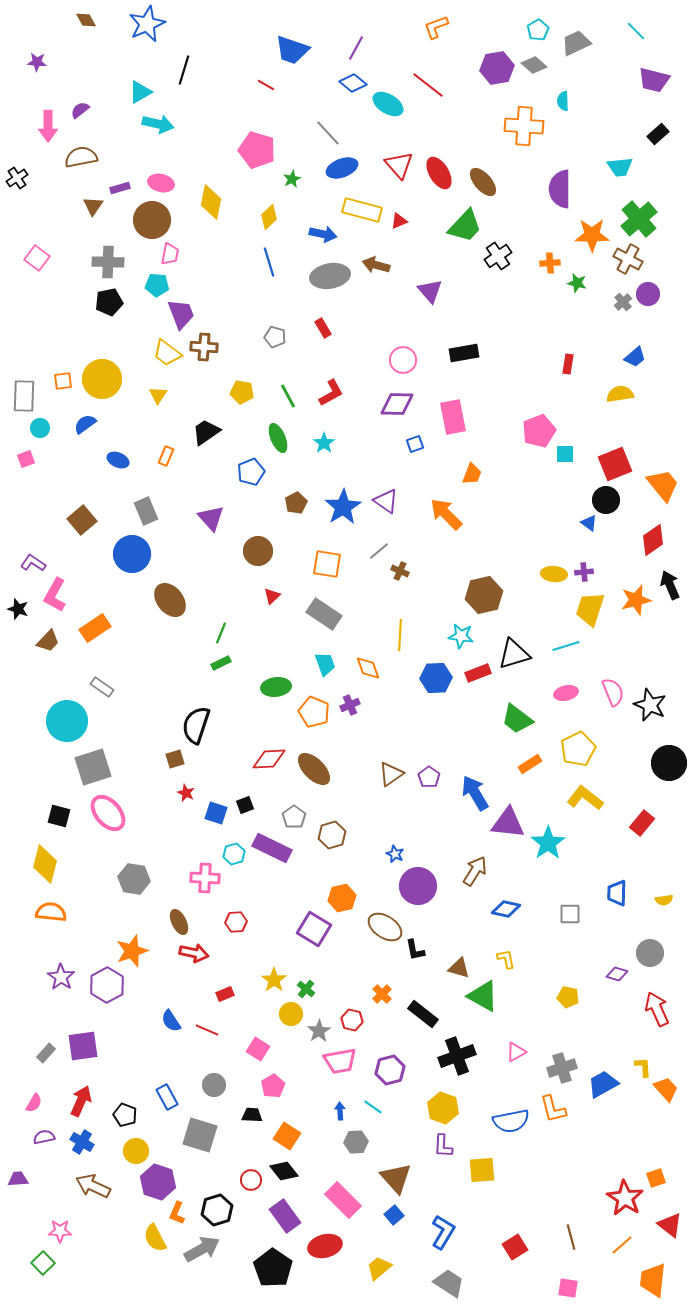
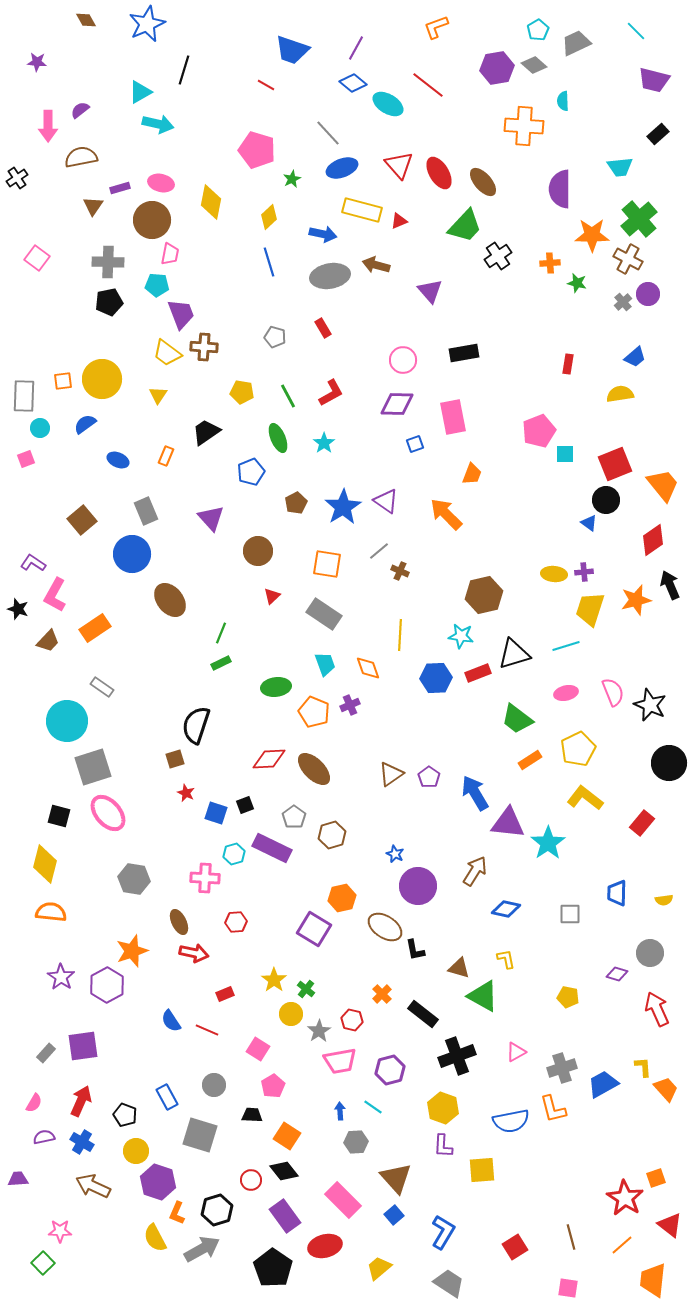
orange rectangle at (530, 764): moved 4 px up
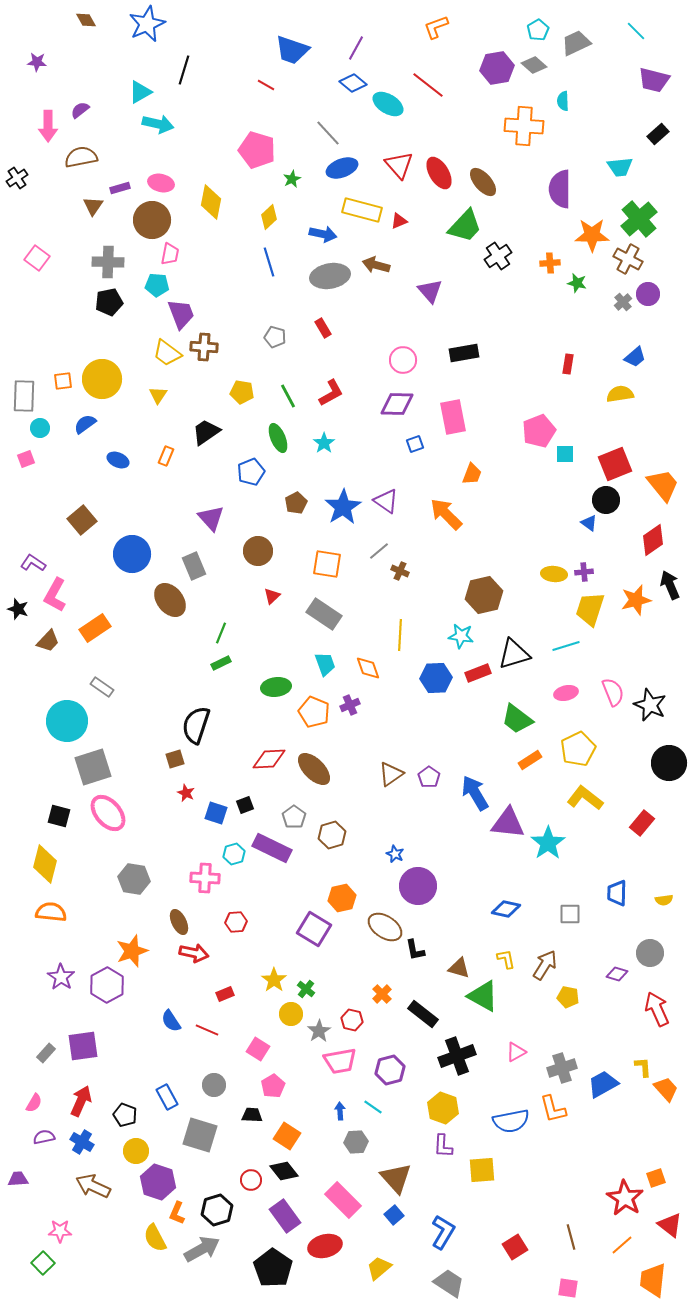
gray rectangle at (146, 511): moved 48 px right, 55 px down
brown arrow at (475, 871): moved 70 px right, 94 px down
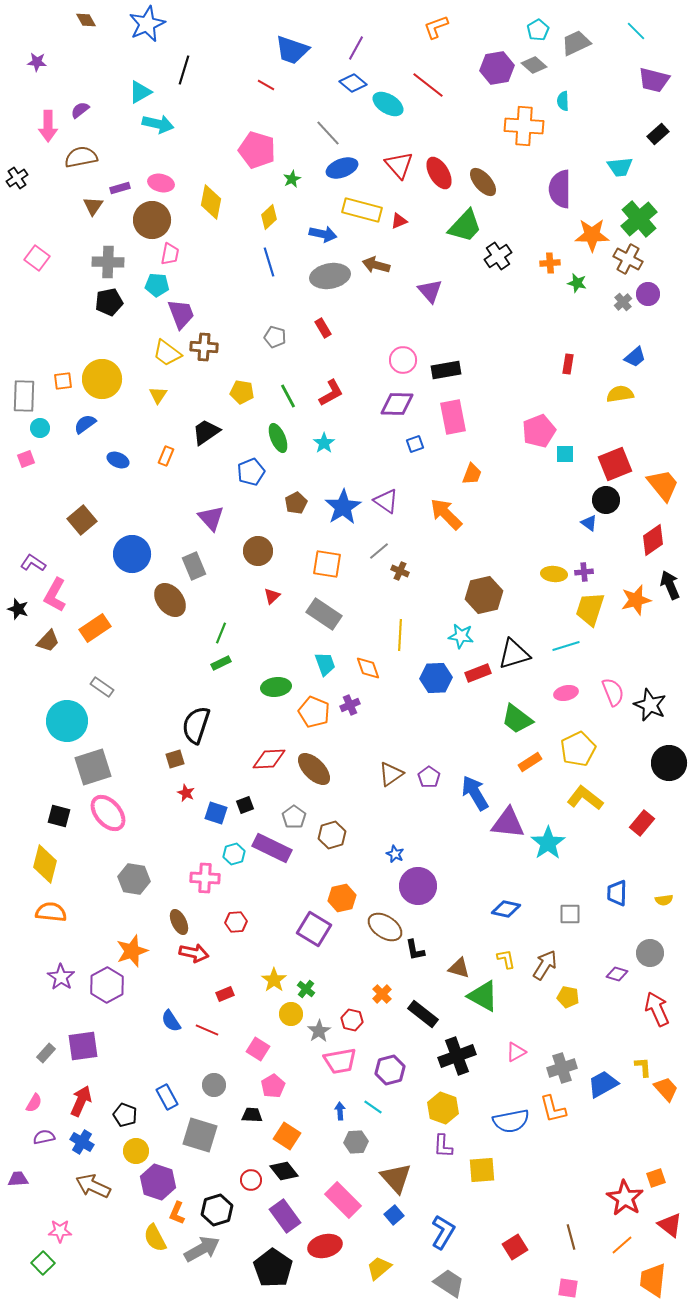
black rectangle at (464, 353): moved 18 px left, 17 px down
orange rectangle at (530, 760): moved 2 px down
